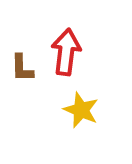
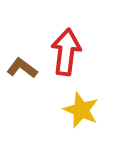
brown L-shape: rotated 128 degrees clockwise
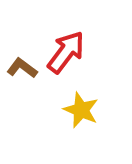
red arrow: rotated 30 degrees clockwise
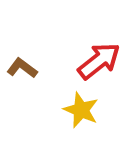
red arrow: moved 33 px right, 9 px down; rotated 15 degrees clockwise
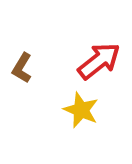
brown L-shape: rotated 96 degrees counterclockwise
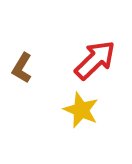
red arrow: moved 4 px left, 1 px up; rotated 6 degrees counterclockwise
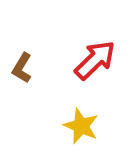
yellow star: moved 16 px down
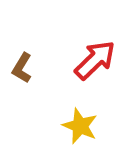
yellow star: moved 1 px left
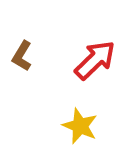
brown L-shape: moved 12 px up
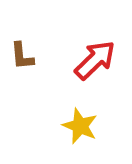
brown L-shape: rotated 36 degrees counterclockwise
